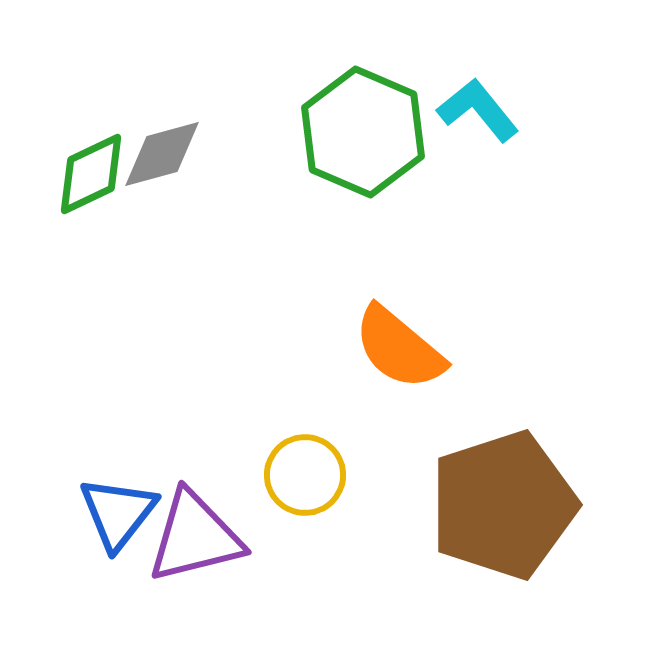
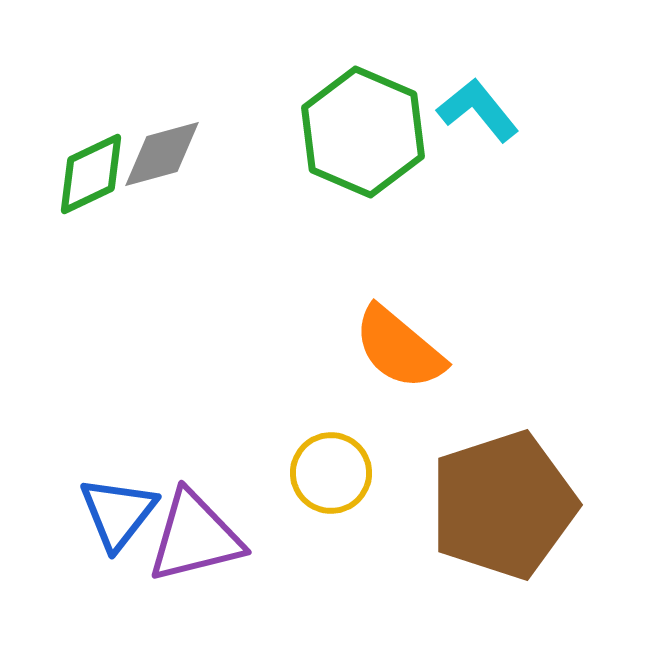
yellow circle: moved 26 px right, 2 px up
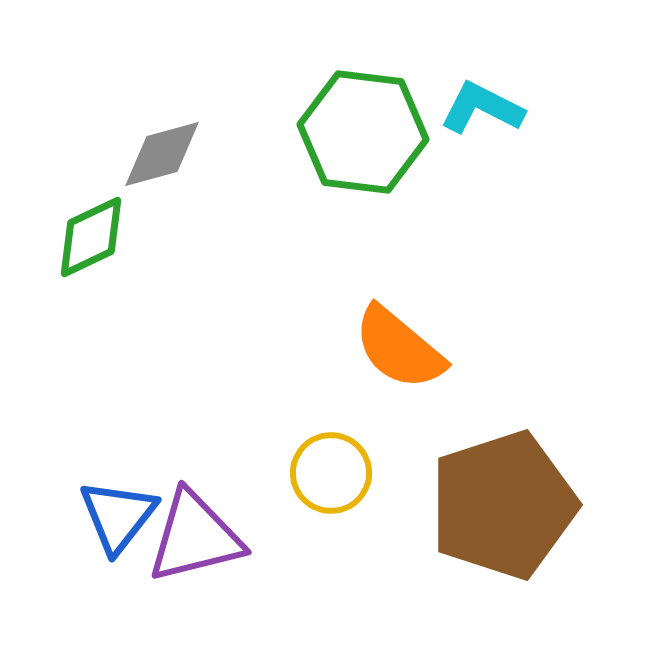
cyan L-shape: moved 4 px right, 2 px up; rotated 24 degrees counterclockwise
green hexagon: rotated 16 degrees counterclockwise
green diamond: moved 63 px down
blue triangle: moved 3 px down
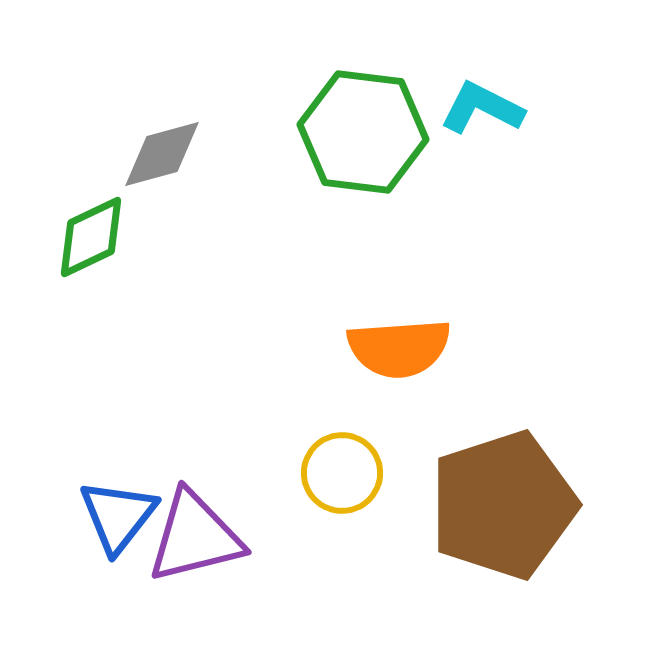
orange semicircle: rotated 44 degrees counterclockwise
yellow circle: moved 11 px right
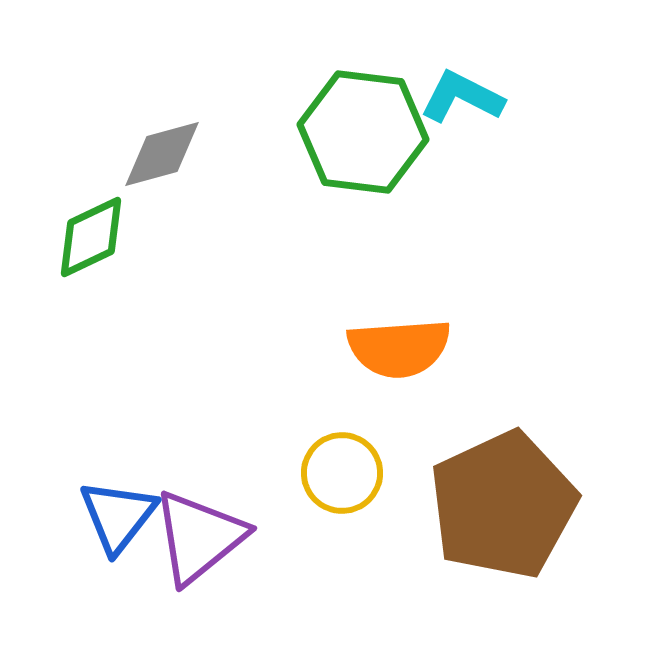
cyan L-shape: moved 20 px left, 11 px up
brown pentagon: rotated 7 degrees counterclockwise
purple triangle: moved 4 px right; rotated 25 degrees counterclockwise
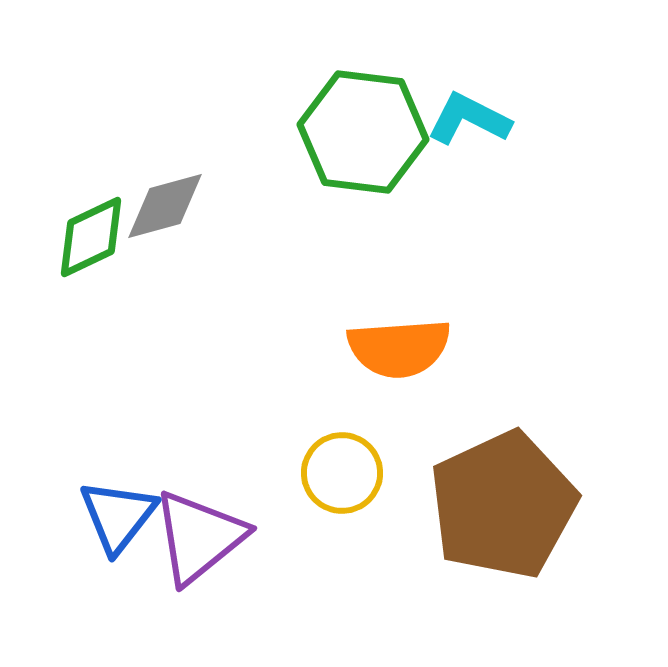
cyan L-shape: moved 7 px right, 22 px down
gray diamond: moved 3 px right, 52 px down
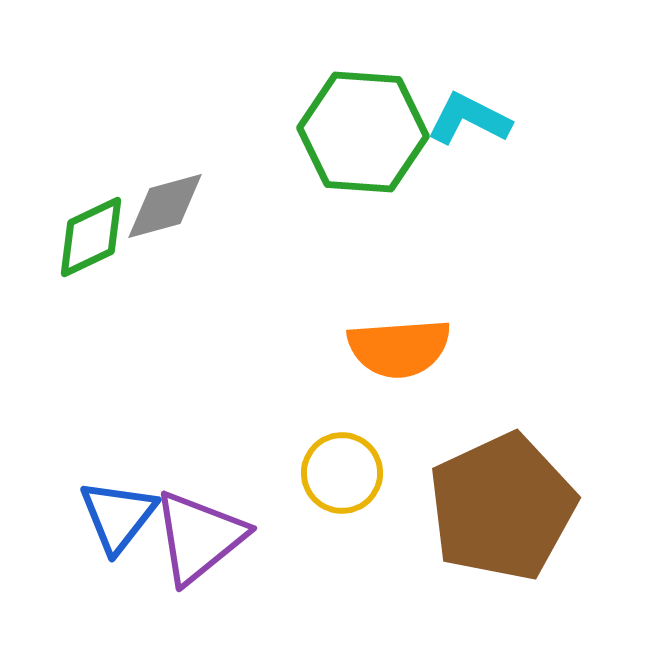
green hexagon: rotated 3 degrees counterclockwise
brown pentagon: moved 1 px left, 2 px down
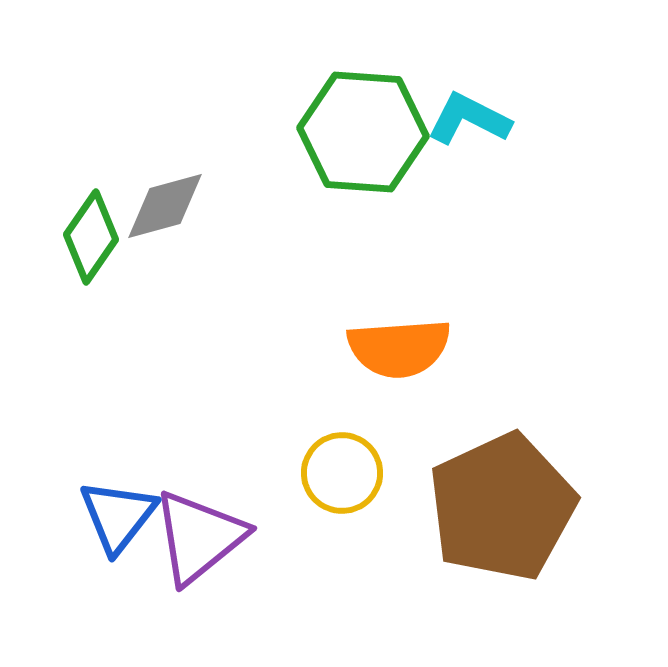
green diamond: rotated 30 degrees counterclockwise
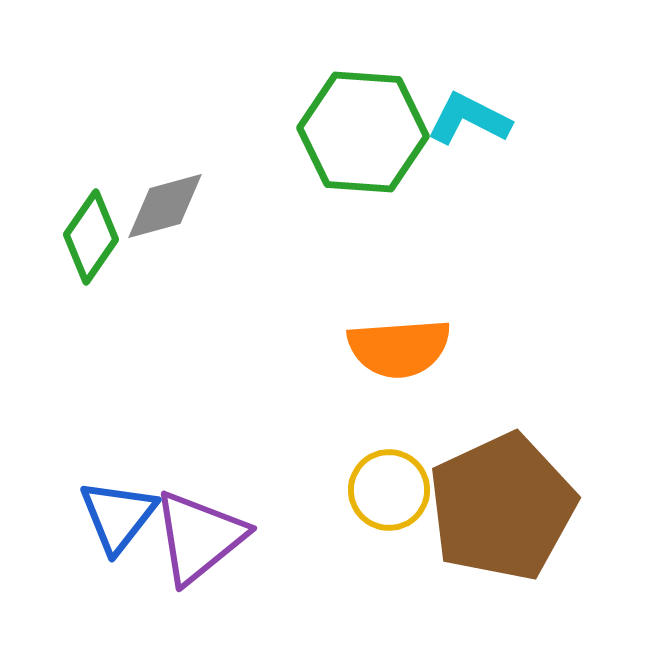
yellow circle: moved 47 px right, 17 px down
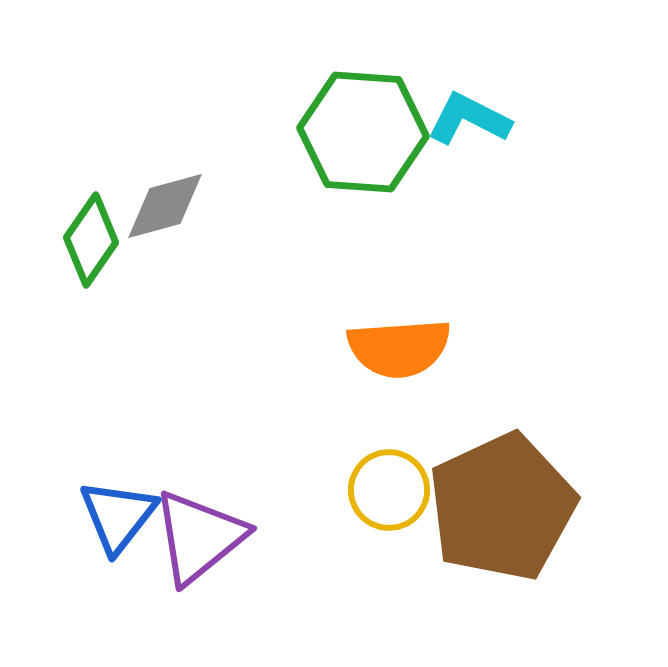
green diamond: moved 3 px down
